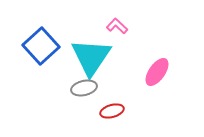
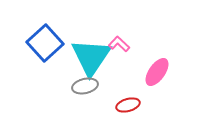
pink L-shape: moved 2 px right, 18 px down
blue square: moved 4 px right, 3 px up
gray ellipse: moved 1 px right, 2 px up
red ellipse: moved 16 px right, 6 px up
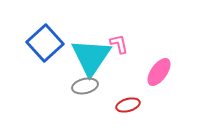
pink L-shape: rotated 35 degrees clockwise
pink ellipse: moved 2 px right
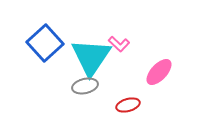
pink L-shape: rotated 145 degrees clockwise
pink ellipse: rotated 8 degrees clockwise
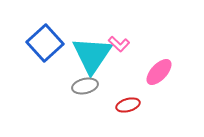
cyan triangle: moved 1 px right, 2 px up
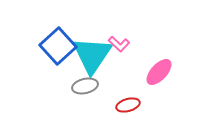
blue square: moved 13 px right, 3 px down
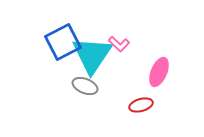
blue square: moved 5 px right, 4 px up; rotated 15 degrees clockwise
pink ellipse: rotated 20 degrees counterclockwise
gray ellipse: rotated 35 degrees clockwise
red ellipse: moved 13 px right
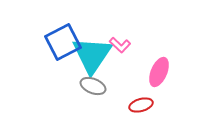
pink L-shape: moved 1 px right, 1 px down
gray ellipse: moved 8 px right
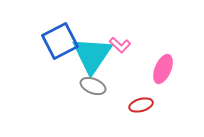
blue square: moved 3 px left, 1 px up
pink ellipse: moved 4 px right, 3 px up
